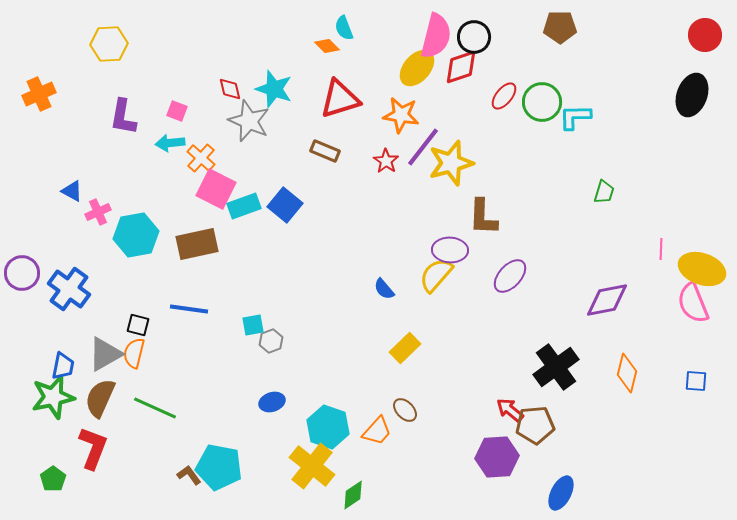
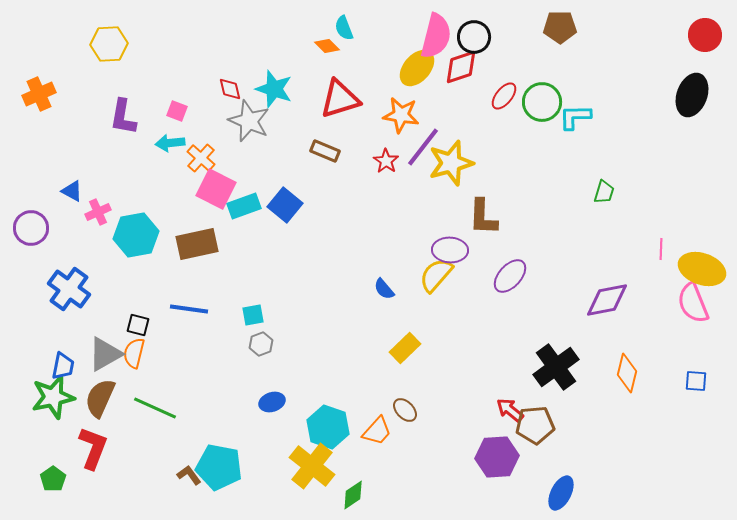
purple circle at (22, 273): moved 9 px right, 45 px up
cyan square at (253, 325): moved 10 px up
gray hexagon at (271, 341): moved 10 px left, 3 px down
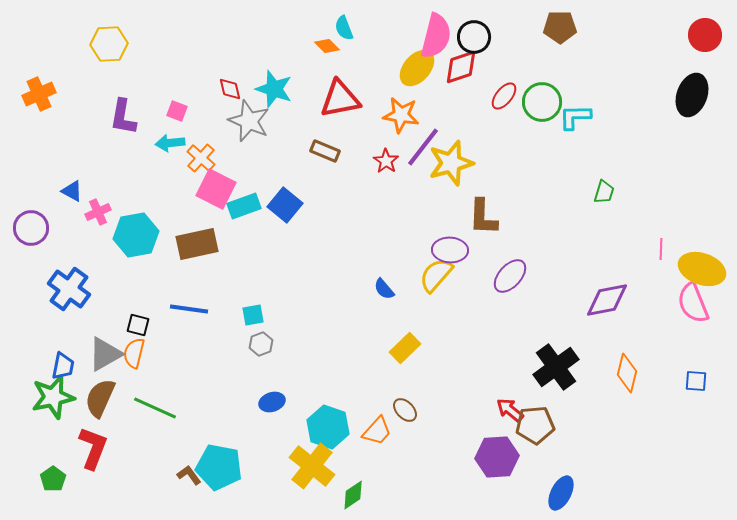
red triangle at (340, 99): rotated 6 degrees clockwise
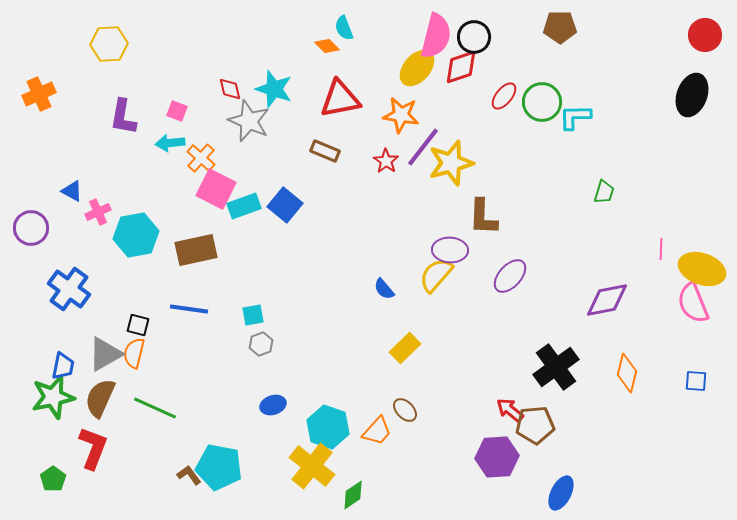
brown rectangle at (197, 244): moved 1 px left, 6 px down
blue ellipse at (272, 402): moved 1 px right, 3 px down
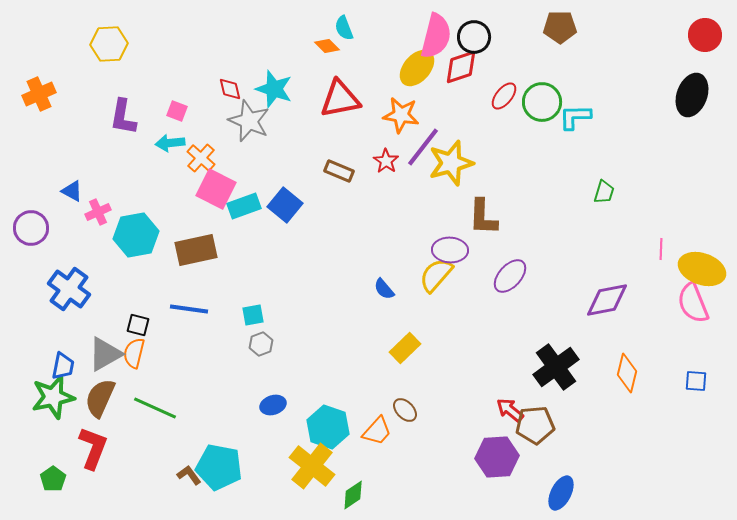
brown rectangle at (325, 151): moved 14 px right, 20 px down
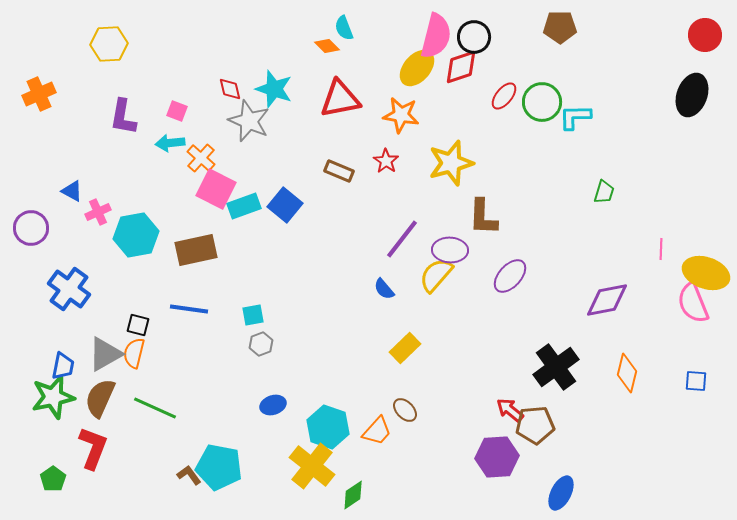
purple line at (423, 147): moved 21 px left, 92 px down
yellow ellipse at (702, 269): moved 4 px right, 4 px down
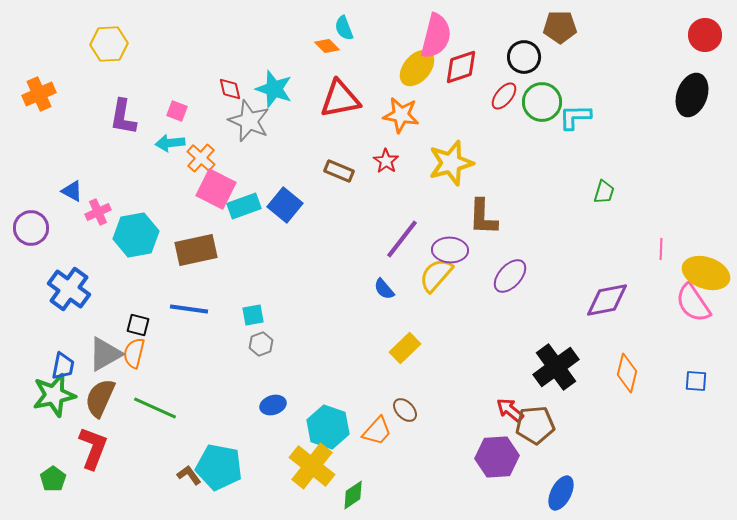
black circle at (474, 37): moved 50 px right, 20 px down
pink semicircle at (693, 303): rotated 12 degrees counterclockwise
green star at (53, 397): moved 1 px right, 2 px up
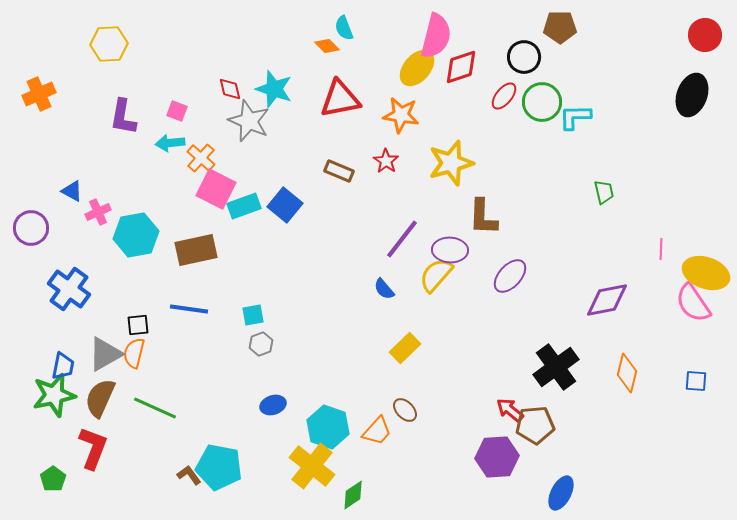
green trapezoid at (604, 192): rotated 30 degrees counterclockwise
black square at (138, 325): rotated 20 degrees counterclockwise
